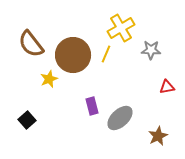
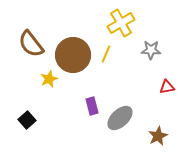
yellow cross: moved 5 px up
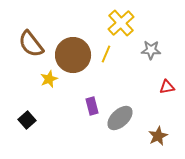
yellow cross: rotated 12 degrees counterclockwise
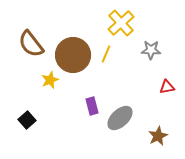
yellow star: moved 1 px right, 1 px down
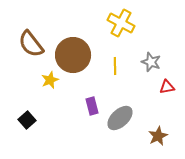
yellow cross: rotated 20 degrees counterclockwise
gray star: moved 12 px down; rotated 18 degrees clockwise
yellow line: moved 9 px right, 12 px down; rotated 24 degrees counterclockwise
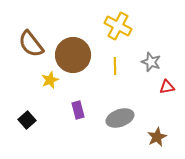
yellow cross: moved 3 px left, 3 px down
purple rectangle: moved 14 px left, 4 px down
gray ellipse: rotated 24 degrees clockwise
brown star: moved 1 px left, 1 px down
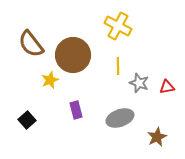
gray star: moved 12 px left, 21 px down
yellow line: moved 3 px right
purple rectangle: moved 2 px left
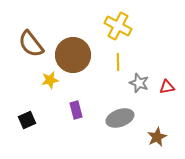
yellow line: moved 4 px up
yellow star: rotated 12 degrees clockwise
black square: rotated 18 degrees clockwise
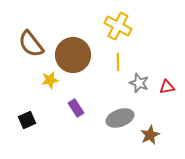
purple rectangle: moved 2 px up; rotated 18 degrees counterclockwise
brown star: moved 7 px left, 2 px up
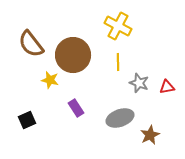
yellow star: rotated 24 degrees clockwise
